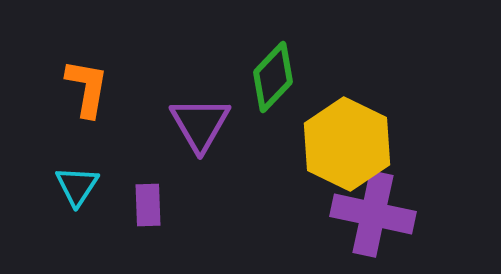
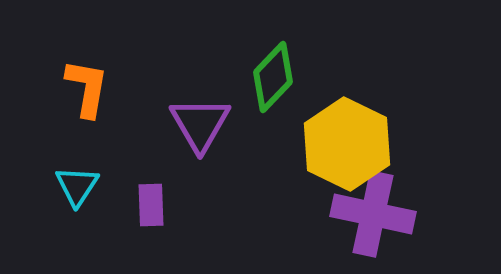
purple rectangle: moved 3 px right
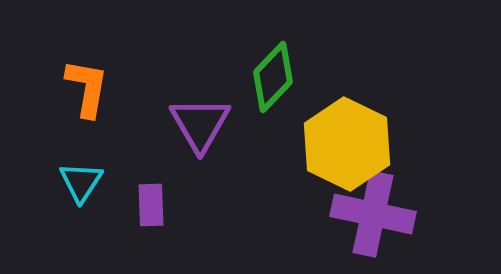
cyan triangle: moved 4 px right, 4 px up
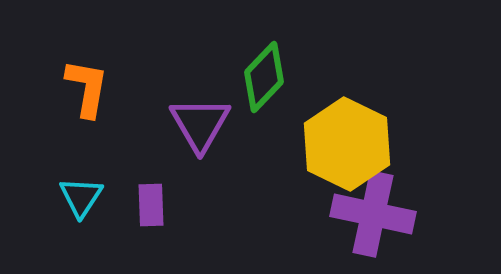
green diamond: moved 9 px left
cyan triangle: moved 15 px down
